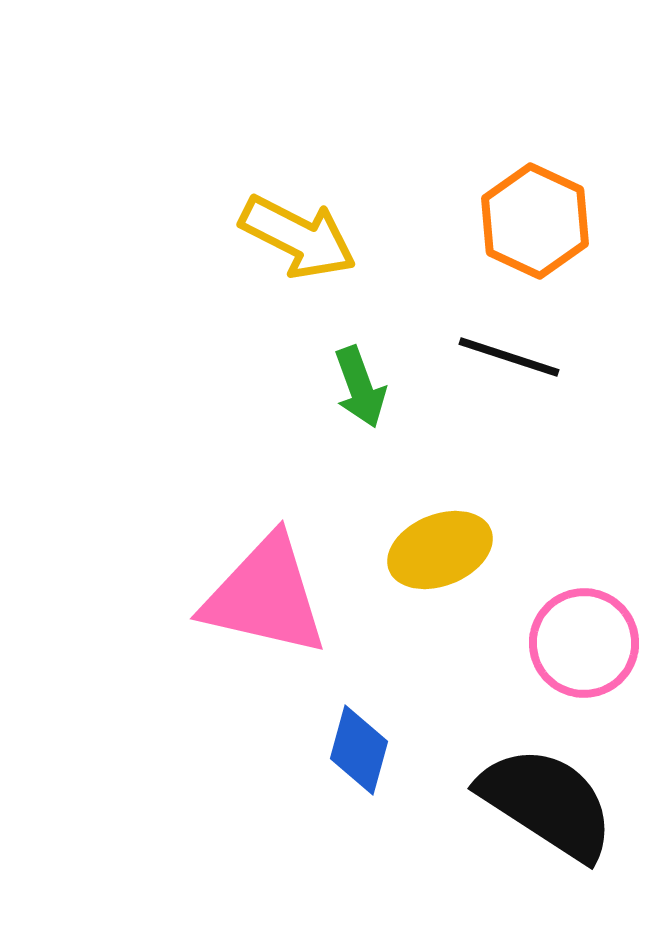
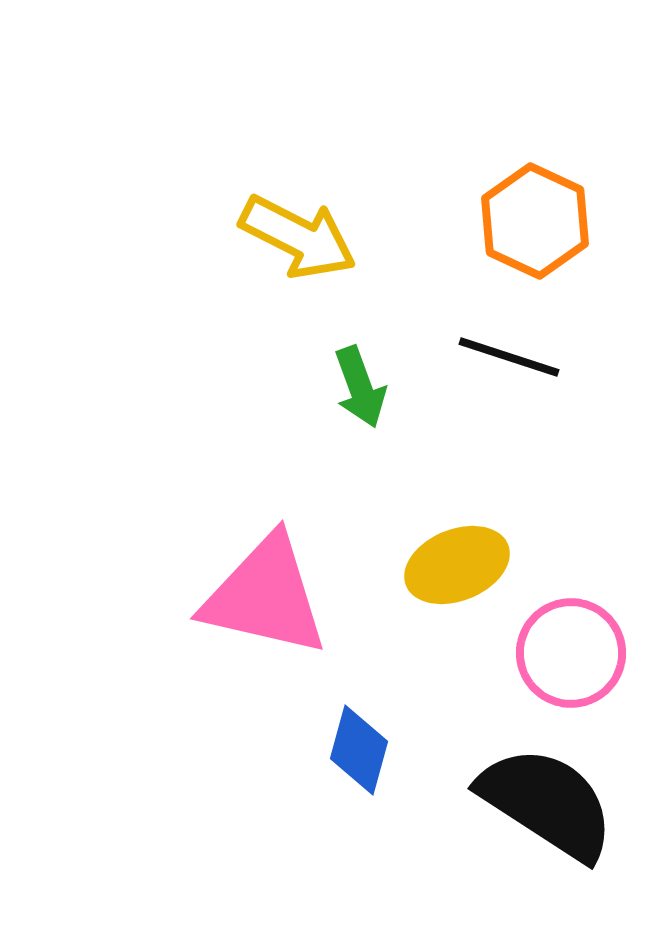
yellow ellipse: moved 17 px right, 15 px down
pink circle: moved 13 px left, 10 px down
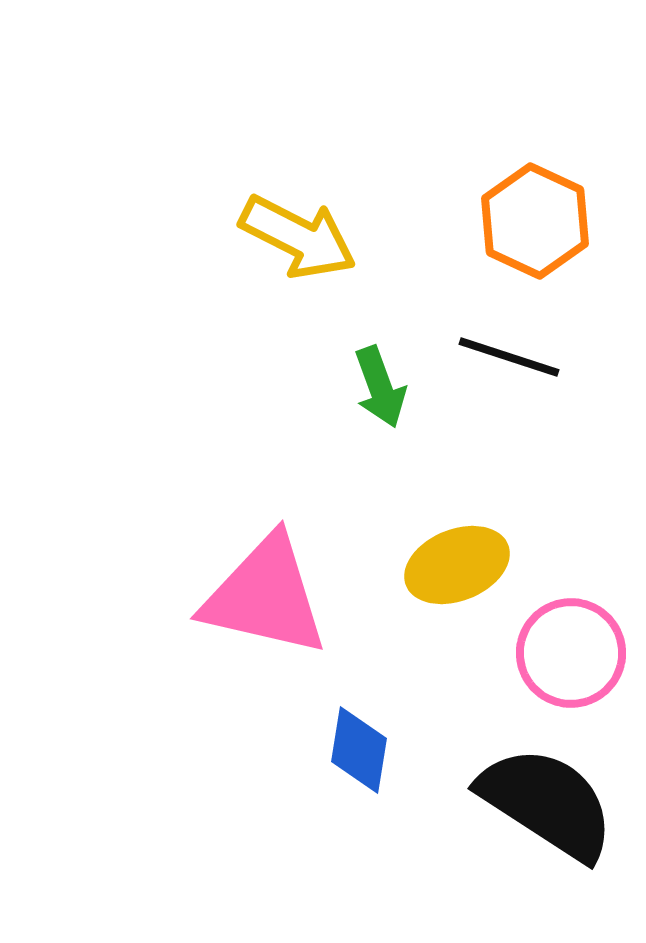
green arrow: moved 20 px right
blue diamond: rotated 6 degrees counterclockwise
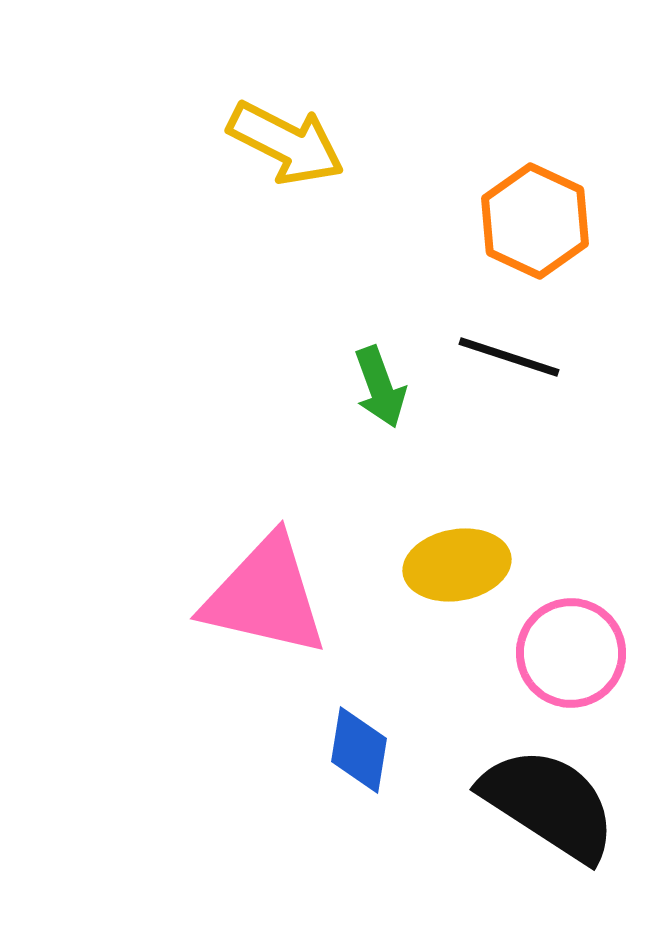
yellow arrow: moved 12 px left, 94 px up
yellow ellipse: rotated 12 degrees clockwise
black semicircle: moved 2 px right, 1 px down
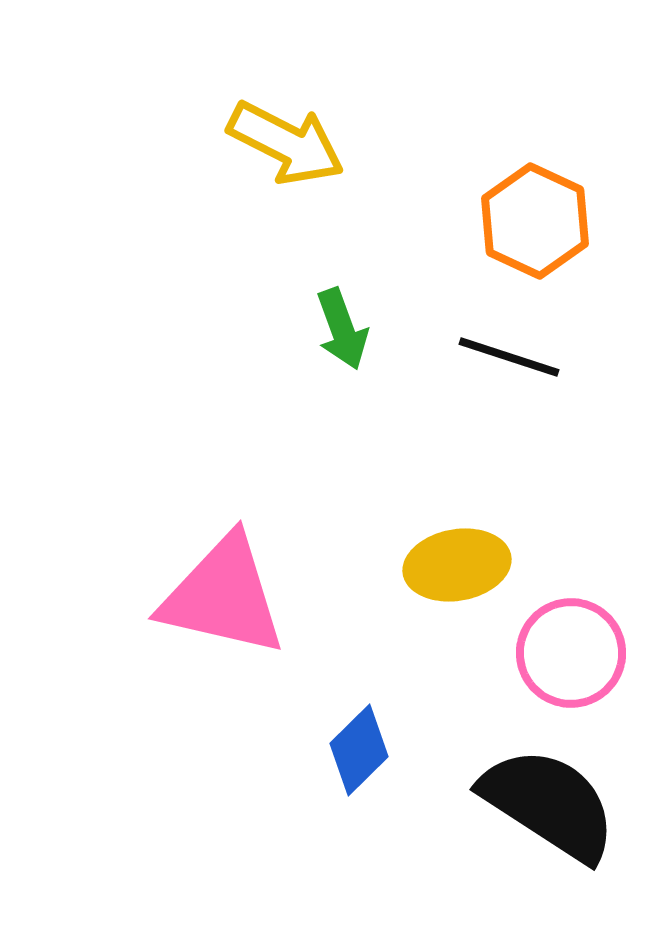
green arrow: moved 38 px left, 58 px up
pink triangle: moved 42 px left
blue diamond: rotated 36 degrees clockwise
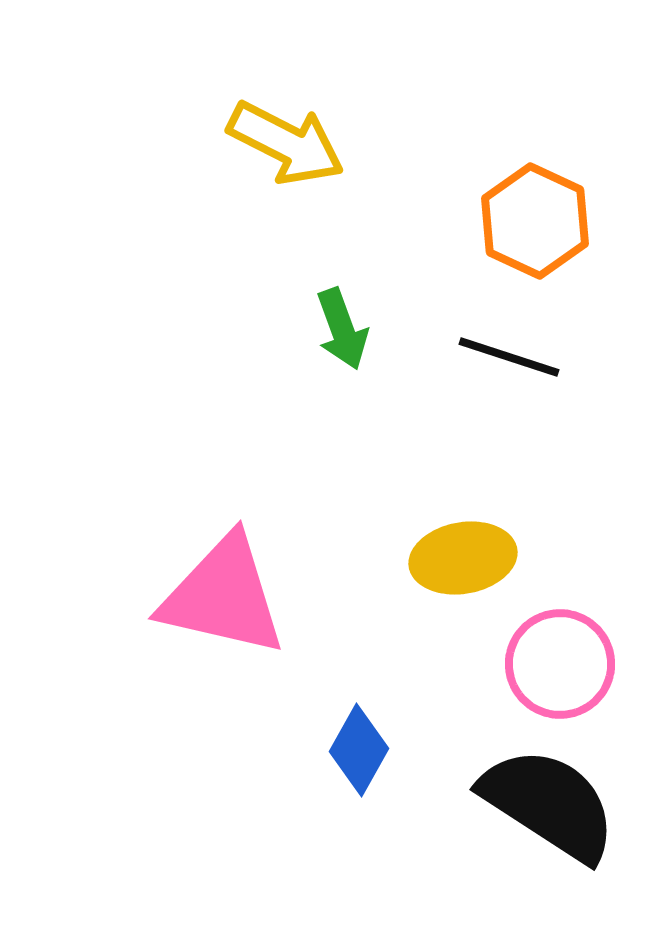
yellow ellipse: moved 6 px right, 7 px up
pink circle: moved 11 px left, 11 px down
blue diamond: rotated 16 degrees counterclockwise
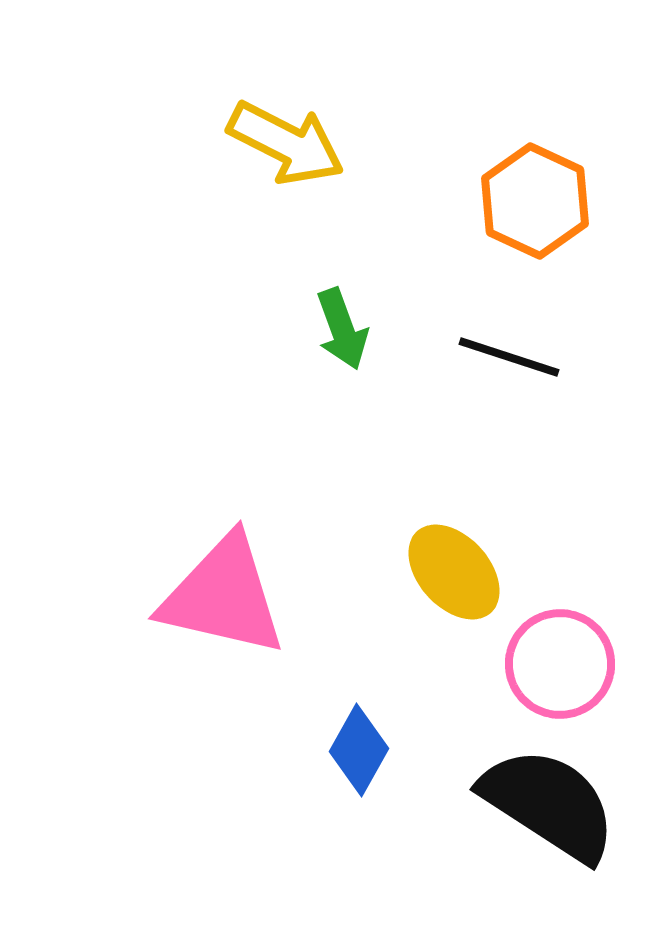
orange hexagon: moved 20 px up
yellow ellipse: moved 9 px left, 14 px down; rotated 58 degrees clockwise
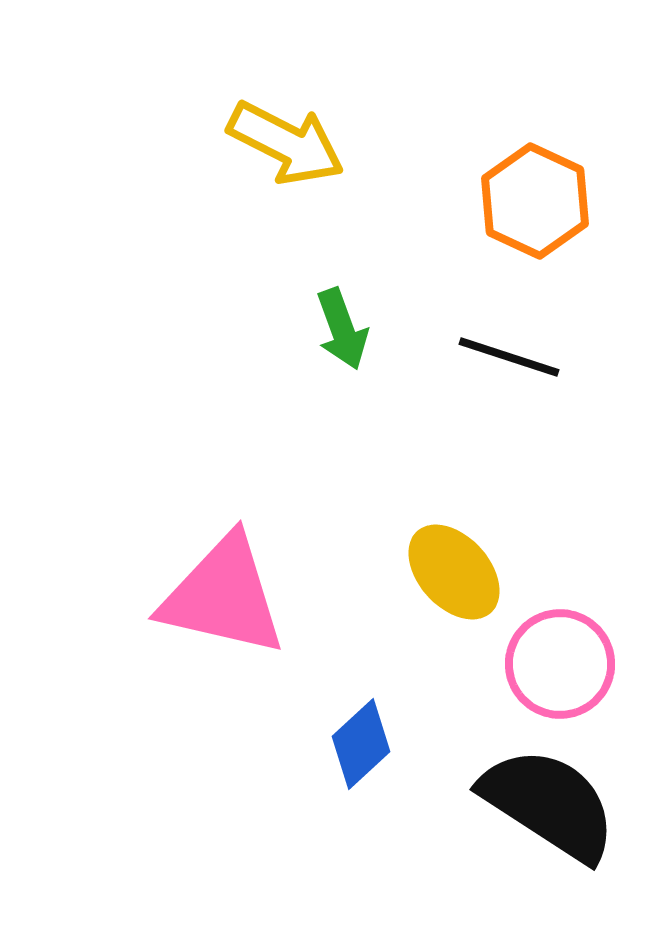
blue diamond: moved 2 px right, 6 px up; rotated 18 degrees clockwise
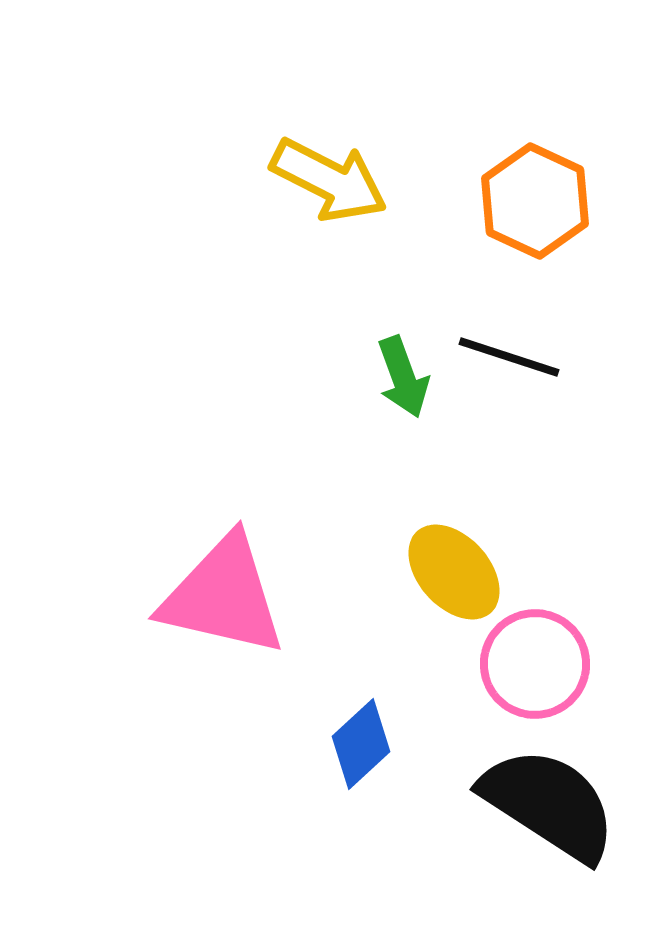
yellow arrow: moved 43 px right, 37 px down
green arrow: moved 61 px right, 48 px down
pink circle: moved 25 px left
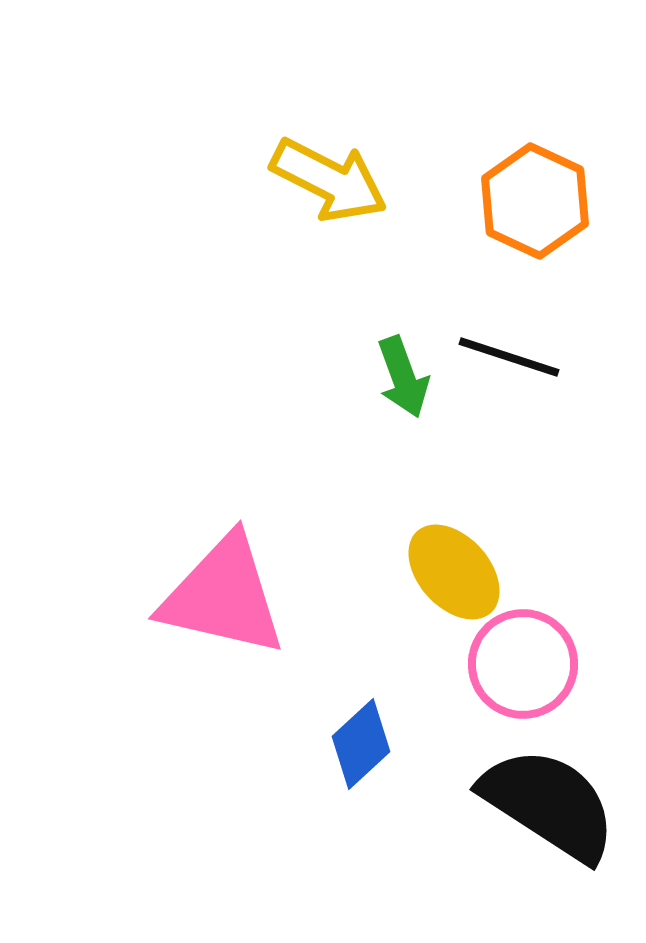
pink circle: moved 12 px left
